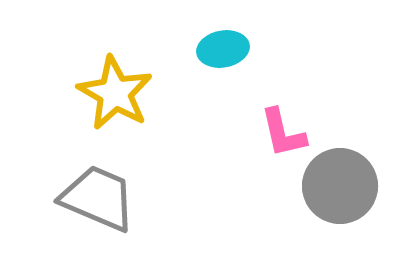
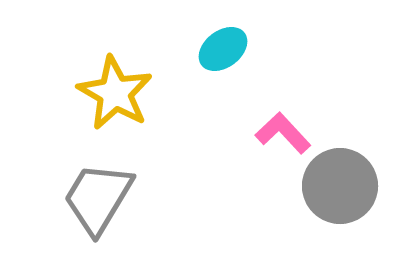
cyan ellipse: rotated 27 degrees counterclockwise
pink L-shape: rotated 150 degrees clockwise
gray trapezoid: rotated 82 degrees counterclockwise
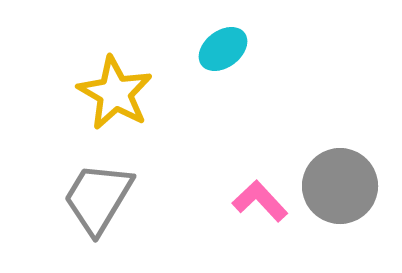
pink L-shape: moved 23 px left, 68 px down
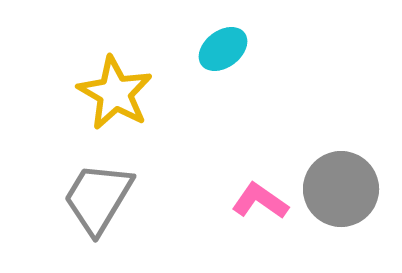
gray circle: moved 1 px right, 3 px down
pink L-shape: rotated 12 degrees counterclockwise
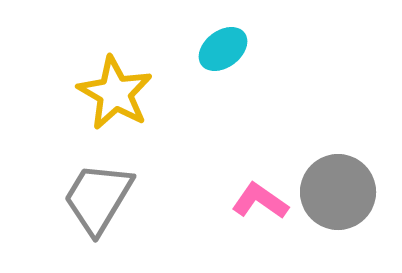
gray circle: moved 3 px left, 3 px down
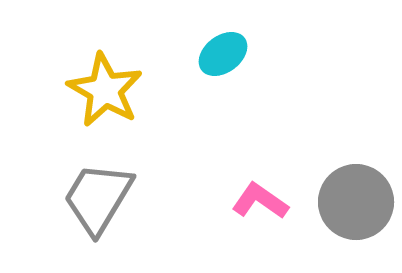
cyan ellipse: moved 5 px down
yellow star: moved 10 px left, 3 px up
gray circle: moved 18 px right, 10 px down
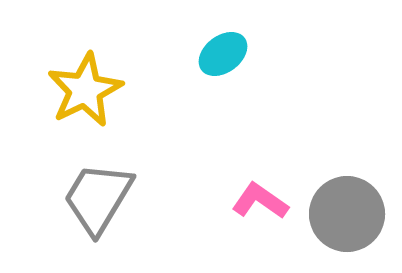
yellow star: moved 20 px left; rotated 16 degrees clockwise
gray circle: moved 9 px left, 12 px down
